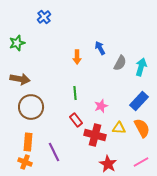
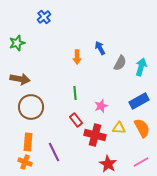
blue rectangle: rotated 18 degrees clockwise
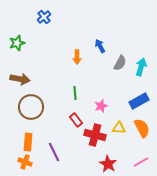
blue arrow: moved 2 px up
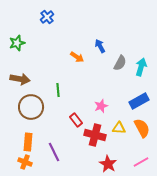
blue cross: moved 3 px right
orange arrow: rotated 56 degrees counterclockwise
green line: moved 17 px left, 3 px up
